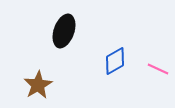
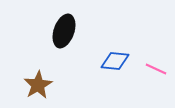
blue diamond: rotated 36 degrees clockwise
pink line: moved 2 px left
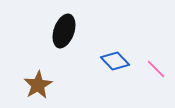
blue diamond: rotated 40 degrees clockwise
pink line: rotated 20 degrees clockwise
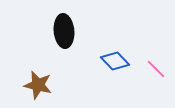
black ellipse: rotated 24 degrees counterclockwise
brown star: rotated 28 degrees counterclockwise
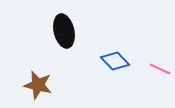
black ellipse: rotated 8 degrees counterclockwise
pink line: moved 4 px right; rotated 20 degrees counterclockwise
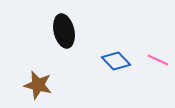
blue diamond: moved 1 px right
pink line: moved 2 px left, 9 px up
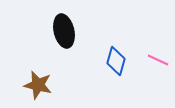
blue diamond: rotated 60 degrees clockwise
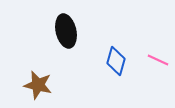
black ellipse: moved 2 px right
